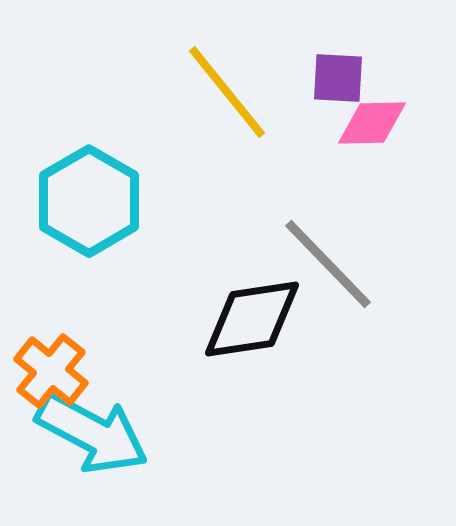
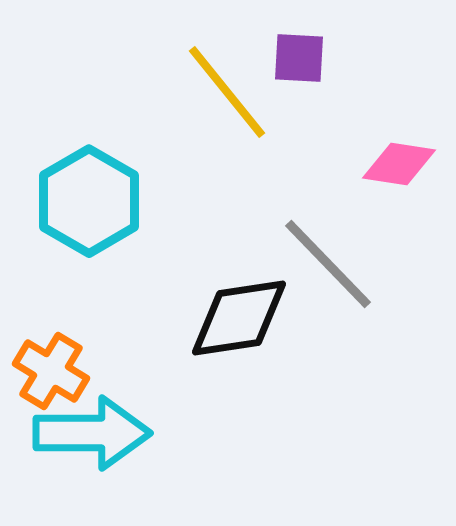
purple square: moved 39 px left, 20 px up
pink diamond: moved 27 px right, 41 px down; rotated 10 degrees clockwise
black diamond: moved 13 px left, 1 px up
orange cross: rotated 8 degrees counterclockwise
cyan arrow: rotated 28 degrees counterclockwise
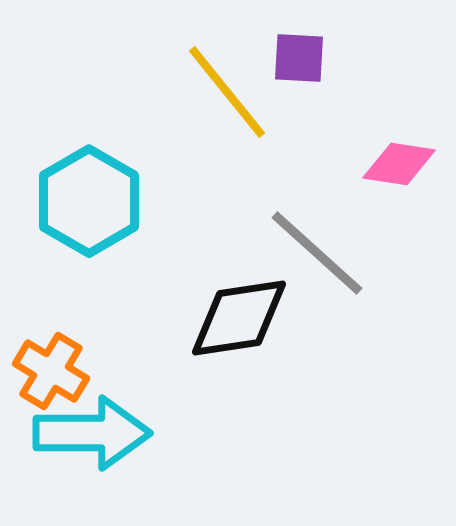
gray line: moved 11 px left, 11 px up; rotated 4 degrees counterclockwise
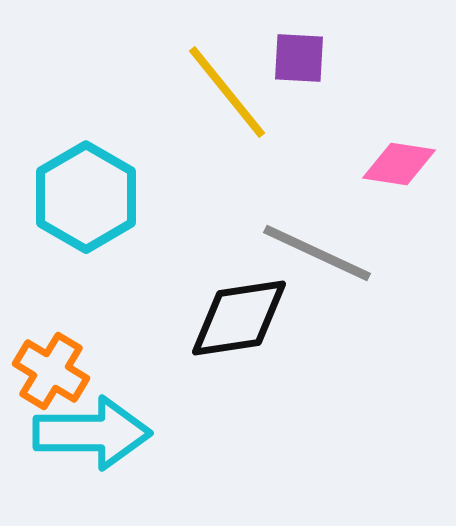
cyan hexagon: moved 3 px left, 4 px up
gray line: rotated 17 degrees counterclockwise
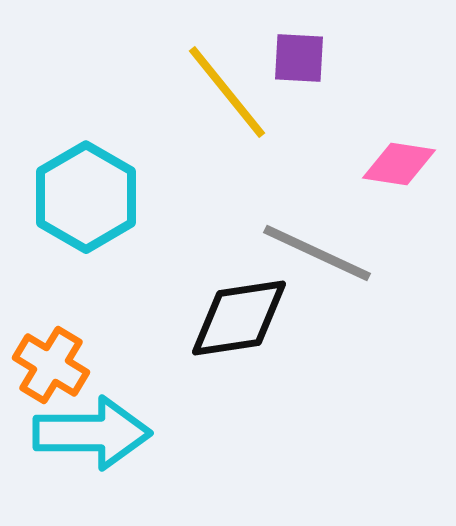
orange cross: moved 6 px up
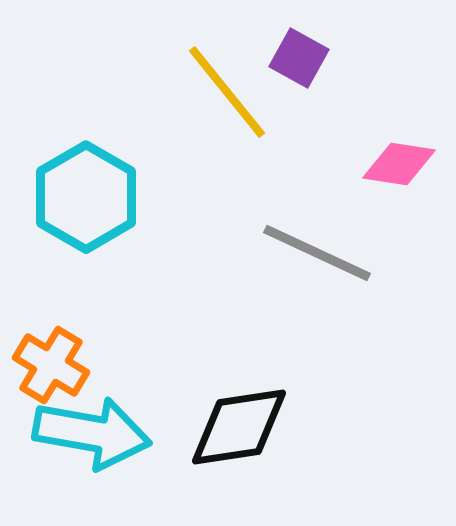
purple square: rotated 26 degrees clockwise
black diamond: moved 109 px down
cyan arrow: rotated 10 degrees clockwise
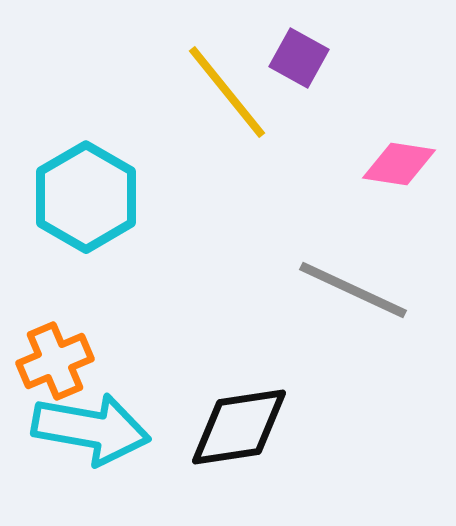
gray line: moved 36 px right, 37 px down
orange cross: moved 4 px right, 4 px up; rotated 36 degrees clockwise
cyan arrow: moved 1 px left, 4 px up
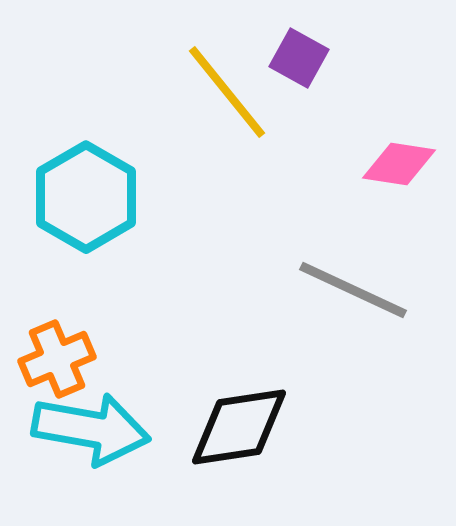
orange cross: moved 2 px right, 2 px up
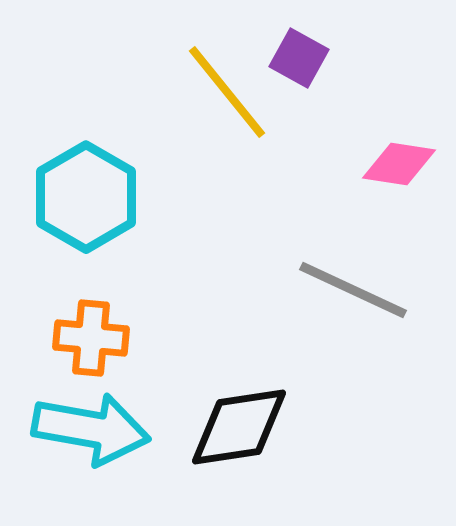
orange cross: moved 34 px right, 21 px up; rotated 28 degrees clockwise
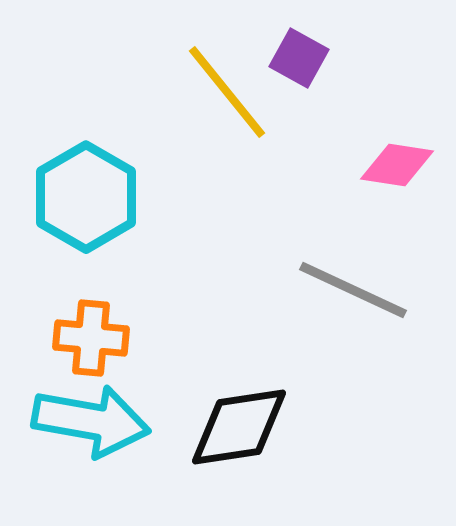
pink diamond: moved 2 px left, 1 px down
cyan arrow: moved 8 px up
